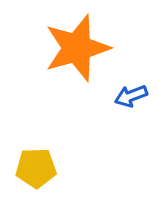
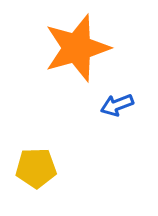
blue arrow: moved 14 px left, 9 px down
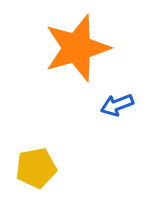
yellow pentagon: rotated 9 degrees counterclockwise
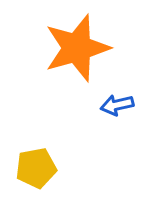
blue arrow: rotated 8 degrees clockwise
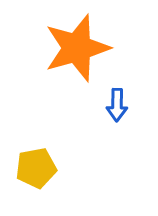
blue arrow: rotated 76 degrees counterclockwise
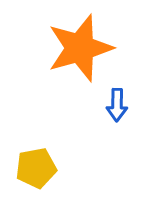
orange star: moved 3 px right
